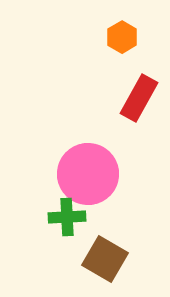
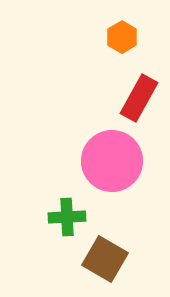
pink circle: moved 24 px right, 13 px up
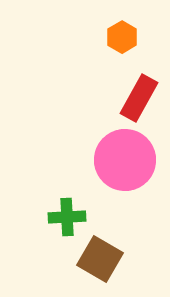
pink circle: moved 13 px right, 1 px up
brown square: moved 5 px left
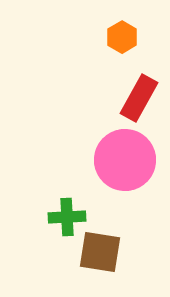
brown square: moved 7 px up; rotated 21 degrees counterclockwise
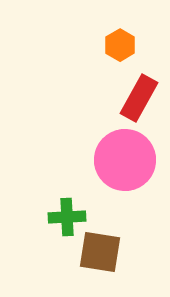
orange hexagon: moved 2 px left, 8 px down
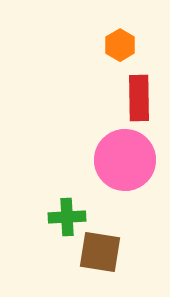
red rectangle: rotated 30 degrees counterclockwise
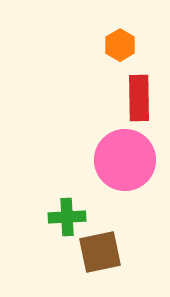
brown square: rotated 21 degrees counterclockwise
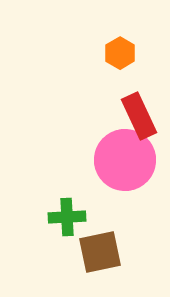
orange hexagon: moved 8 px down
red rectangle: moved 18 px down; rotated 24 degrees counterclockwise
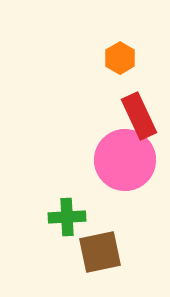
orange hexagon: moved 5 px down
